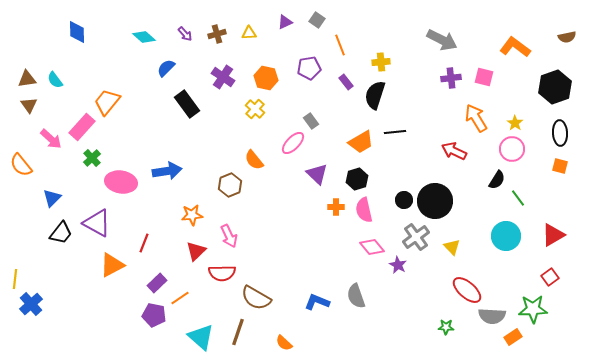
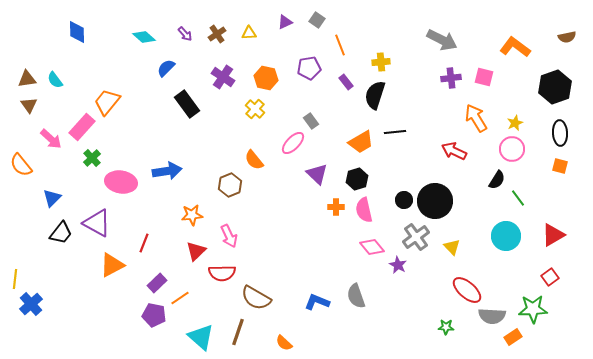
brown cross at (217, 34): rotated 18 degrees counterclockwise
yellow star at (515, 123): rotated 14 degrees clockwise
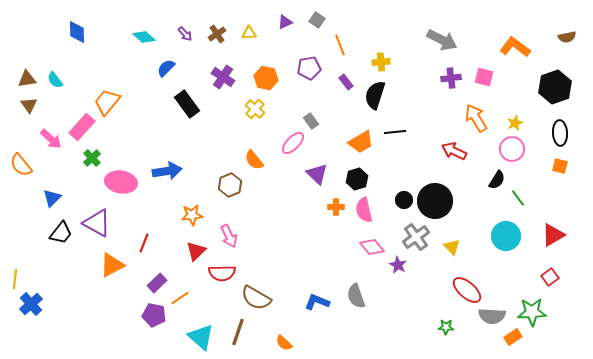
green star at (533, 309): moved 1 px left, 3 px down
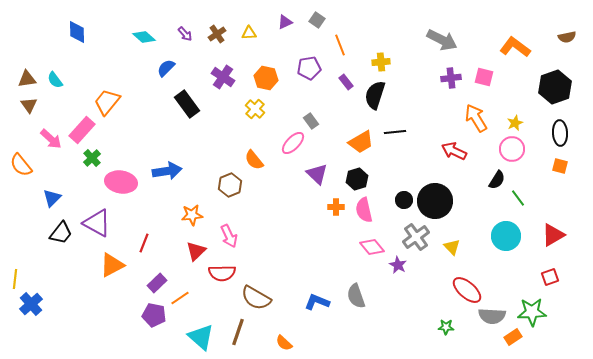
pink rectangle at (82, 127): moved 3 px down
red square at (550, 277): rotated 18 degrees clockwise
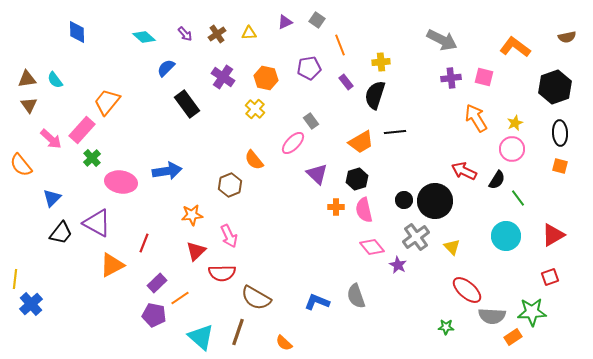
red arrow at (454, 151): moved 10 px right, 20 px down
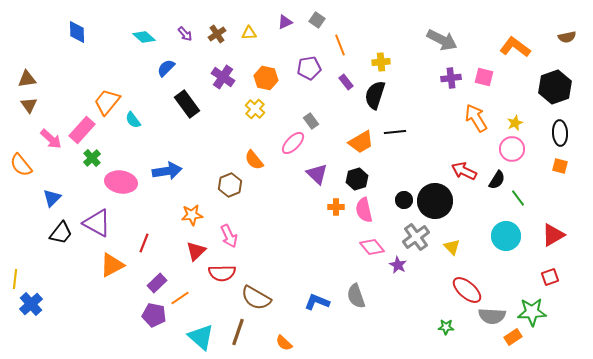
cyan semicircle at (55, 80): moved 78 px right, 40 px down
